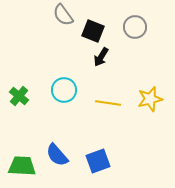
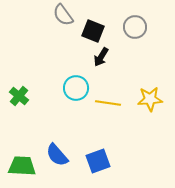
cyan circle: moved 12 px right, 2 px up
yellow star: rotated 10 degrees clockwise
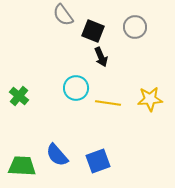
black arrow: rotated 54 degrees counterclockwise
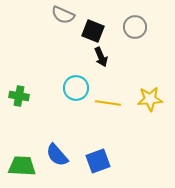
gray semicircle: rotated 30 degrees counterclockwise
green cross: rotated 30 degrees counterclockwise
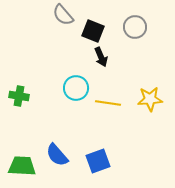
gray semicircle: rotated 25 degrees clockwise
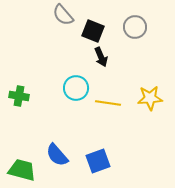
yellow star: moved 1 px up
green trapezoid: moved 4 px down; rotated 12 degrees clockwise
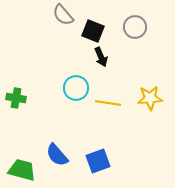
green cross: moved 3 px left, 2 px down
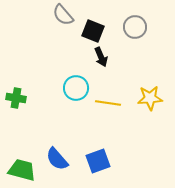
blue semicircle: moved 4 px down
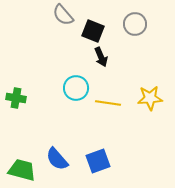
gray circle: moved 3 px up
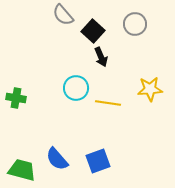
black square: rotated 20 degrees clockwise
yellow star: moved 9 px up
